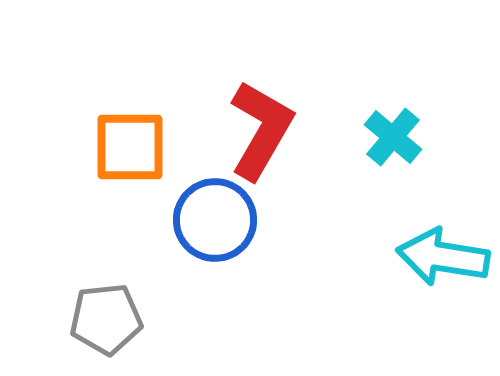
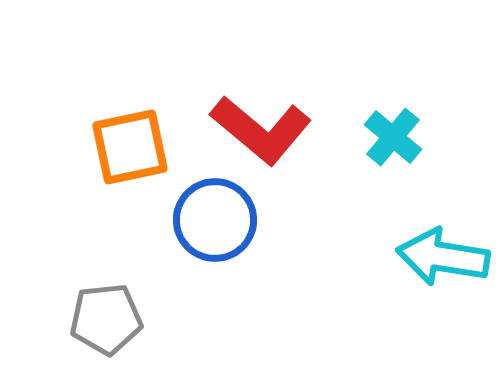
red L-shape: rotated 100 degrees clockwise
orange square: rotated 12 degrees counterclockwise
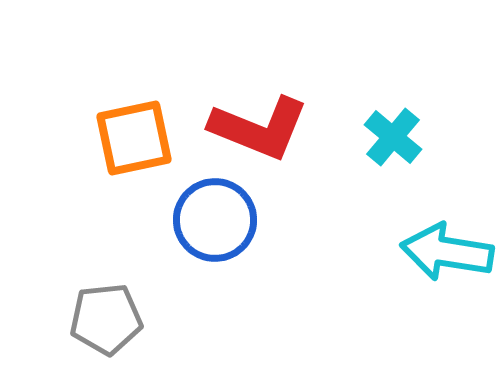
red L-shape: moved 2 px left, 2 px up; rotated 18 degrees counterclockwise
orange square: moved 4 px right, 9 px up
cyan arrow: moved 4 px right, 5 px up
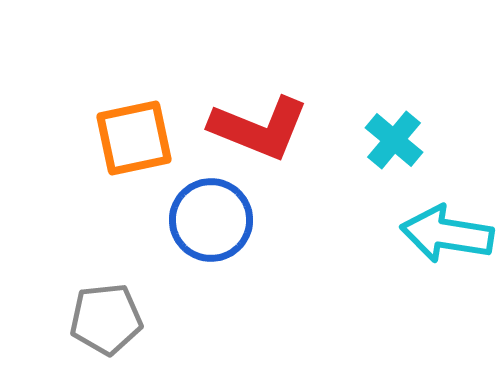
cyan cross: moved 1 px right, 3 px down
blue circle: moved 4 px left
cyan arrow: moved 18 px up
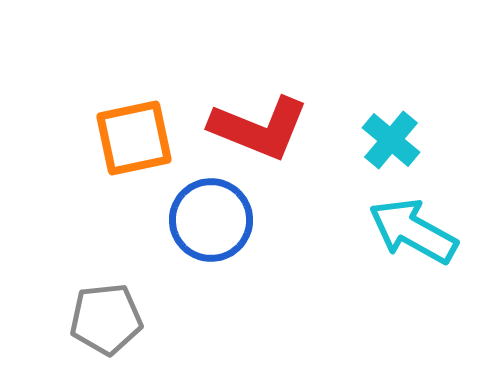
cyan cross: moved 3 px left
cyan arrow: moved 34 px left, 3 px up; rotated 20 degrees clockwise
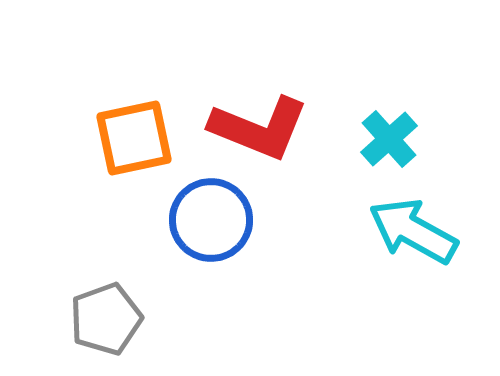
cyan cross: moved 2 px left, 1 px up; rotated 8 degrees clockwise
gray pentagon: rotated 14 degrees counterclockwise
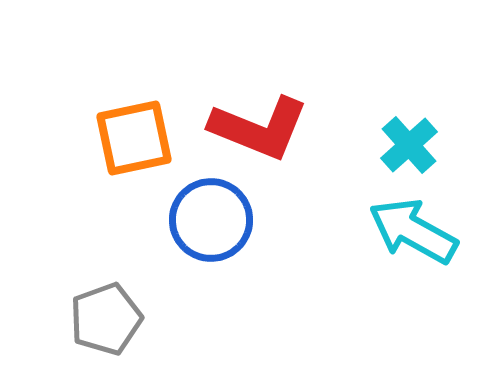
cyan cross: moved 20 px right, 6 px down
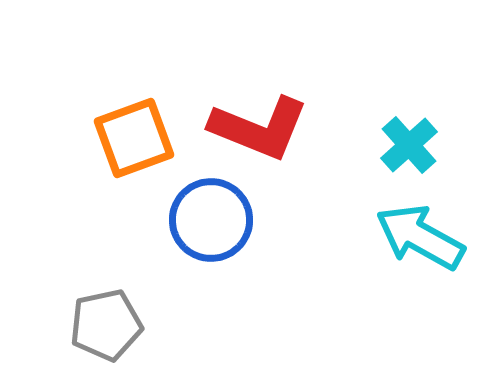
orange square: rotated 8 degrees counterclockwise
cyan arrow: moved 7 px right, 6 px down
gray pentagon: moved 6 px down; rotated 8 degrees clockwise
